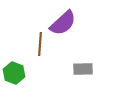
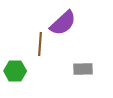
green hexagon: moved 1 px right, 2 px up; rotated 20 degrees counterclockwise
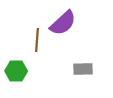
brown line: moved 3 px left, 4 px up
green hexagon: moved 1 px right
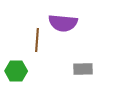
purple semicircle: rotated 48 degrees clockwise
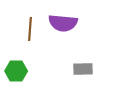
brown line: moved 7 px left, 11 px up
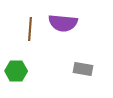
gray rectangle: rotated 12 degrees clockwise
